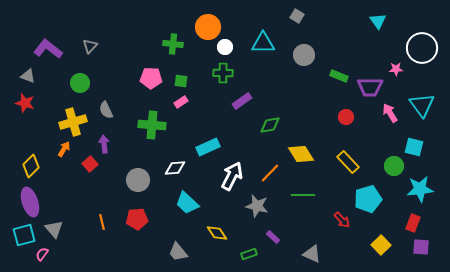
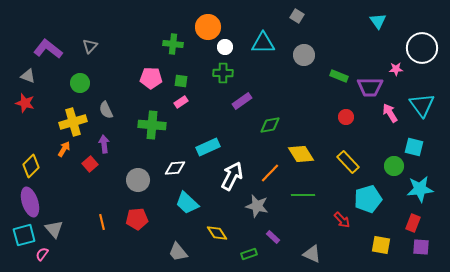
yellow square at (381, 245): rotated 36 degrees counterclockwise
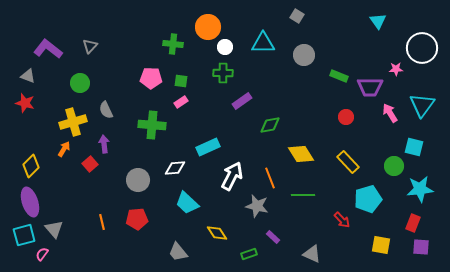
cyan triangle at (422, 105): rotated 12 degrees clockwise
orange line at (270, 173): moved 5 px down; rotated 65 degrees counterclockwise
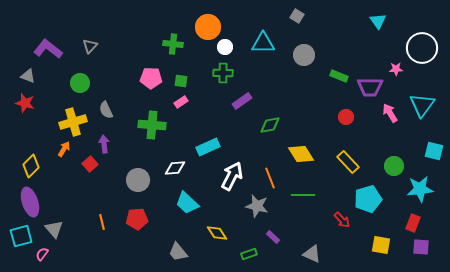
cyan square at (414, 147): moved 20 px right, 4 px down
cyan square at (24, 235): moved 3 px left, 1 px down
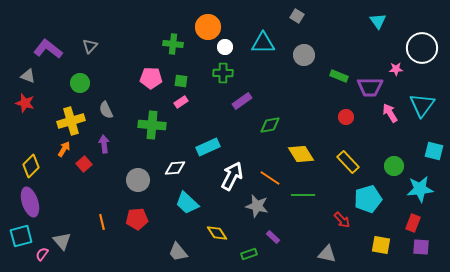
yellow cross at (73, 122): moved 2 px left, 1 px up
red square at (90, 164): moved 6 px left
orange line at (270, 178): rotated 35 degrees counterclockwise
gray triangle at (54, 229): moved 8 px right, 12 px down
gray triangle at (312, 254): moved 15 px right; rotated 12 degrees counterclockwise
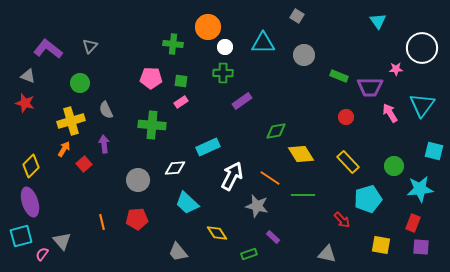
green diamond at (270, 125): moved 6 px right, 6 px down
